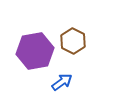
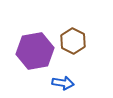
blue arrow: moved 1 px right, 1 px down; rotated 45 degrees clockwise
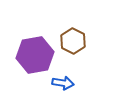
purple hexagon: moved 4 px down
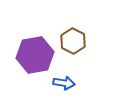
blue arrow: moved 1 px right
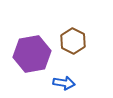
purple hexagon: moved 3 px left, 1 px up
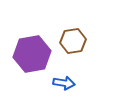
brown hexagon: rotated 25 degrees clockwise
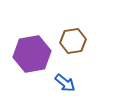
blue arrow: moved 1 px right; rotated 30 degrees clockwise
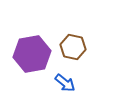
brown hexagon: moved 6 px down; rotated 20 degrees clockwise
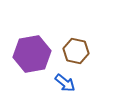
brown hexagon: moved 3 px right, 4 px down
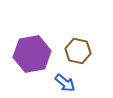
brown hexagon: moved 2 px right
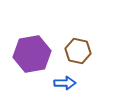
blue arrow: rotated 40 degrees counterclockwise
